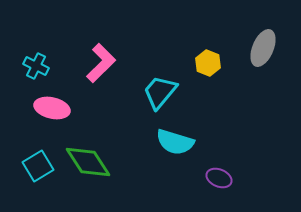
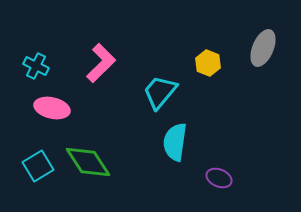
cyan semicircle: rotated 81 degrees clockwise
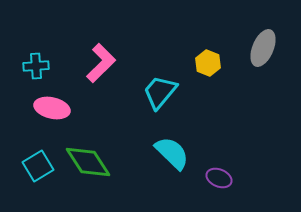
cyan cross: rotated 30 degrees counterclockwise
cyan semicircle: moved 3 px left, 11 px down; rotated 126 degrees clockwise
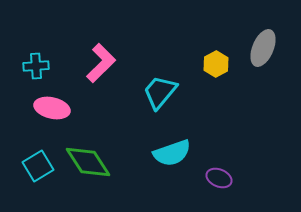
yellow hexagon: moved 8 px right, 1 px down; rotated 10 degrees clockwise
cyan semicircle: rotated 117 degrees clockwise
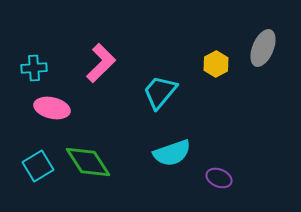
cyan cross: moved 2 px left, 2 px down
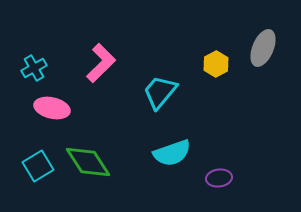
cyan cross: rotated 25 degrees counterclockwise
purple ellipse: rotated 30 degrees counterclockwise
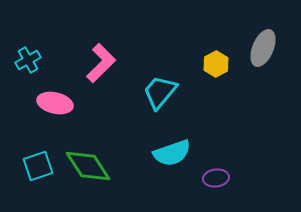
cyan cross: moved 6 px left, 8 px up
pink ellipse: moved 3 px right, 5 px up
green diamond: moved 4 px down
cyan square: rotated 12 degrees clockwise
purple ellipse: moved 3 px left
